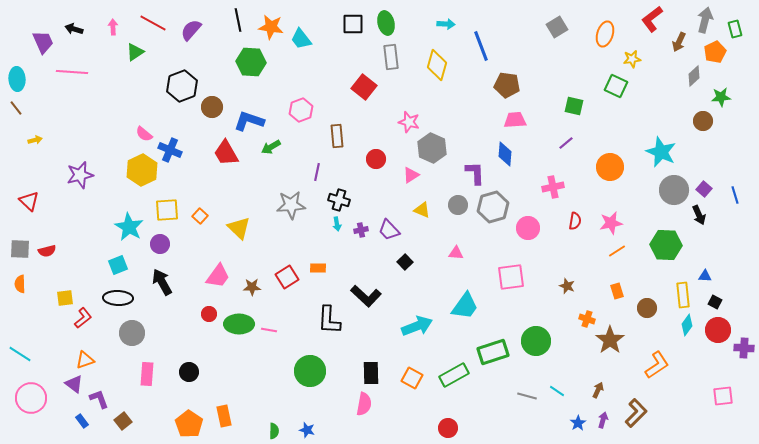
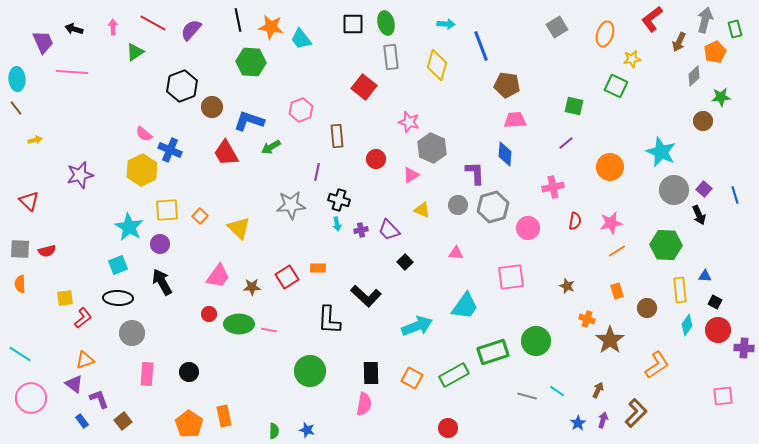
yellow rectangle at (683, 295): moved 3 px left, 5 px up
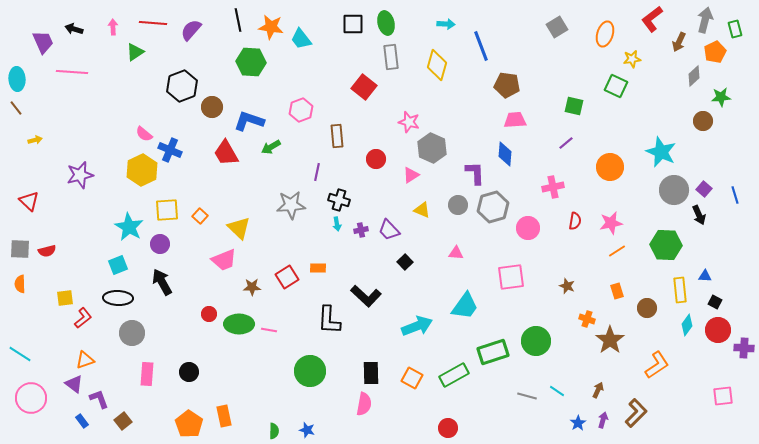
red line at (153, 23): rotated 24 degrees counterclockwise
pink trapezoid at (218, 276): moved 6 px right, 16 px up; rotated 32 degrees clockwise
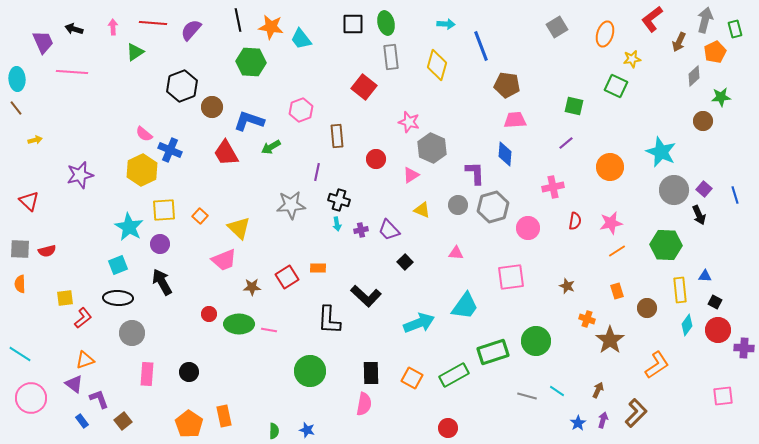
yellow square at (167, 210): moved 3 px left
cyan arrow at (417, 326): moved 2 px right, 3 px up
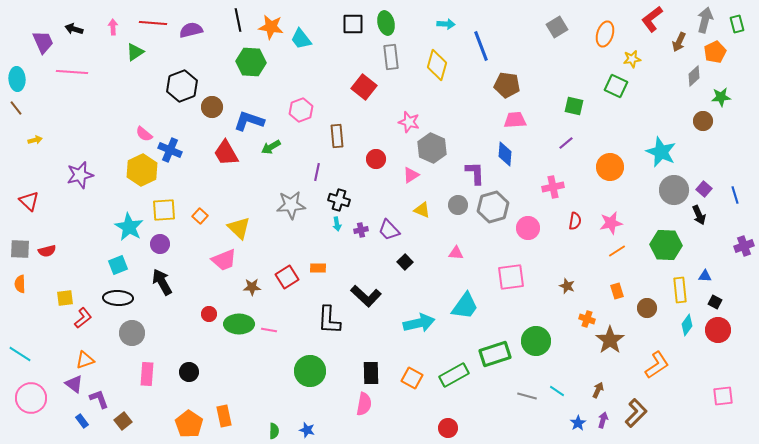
green rectangle at (735, 29): moved 2 px right, 5 px up
purple semicircle at (191, 30): rotated 35 degrees clockwise
cyan arrow at (419, 323): rotated 8 degrees clockwise
purple cross at (744, 348): moved 102 px up; rotated 24 degrees counterclockwise
green rectangle at (493, 352): moved 2 px right, 2 px down
